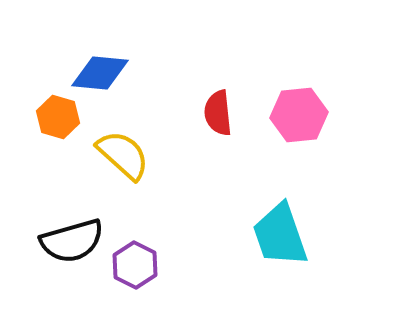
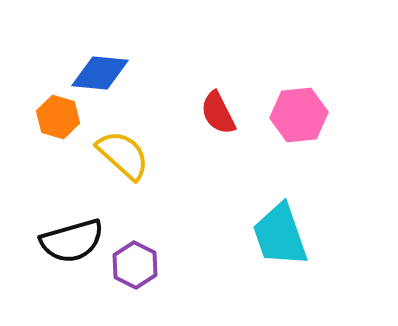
red semicircle: rotated 21 degrees counterclockwise
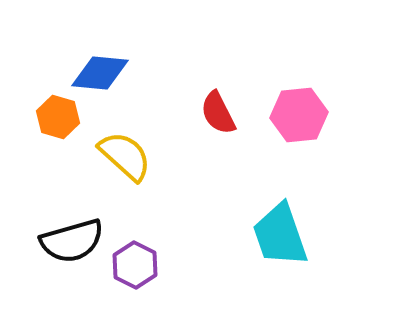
yellow semicircle: moved 2 px right, 1 px down
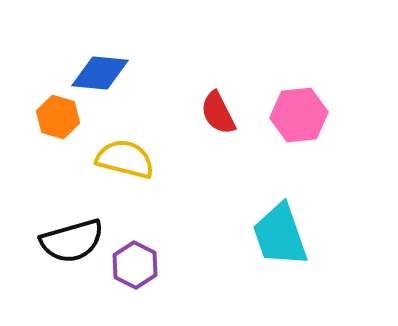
yellow semicircle: moved 3 px down; rotated 28 degrees counterclockwise
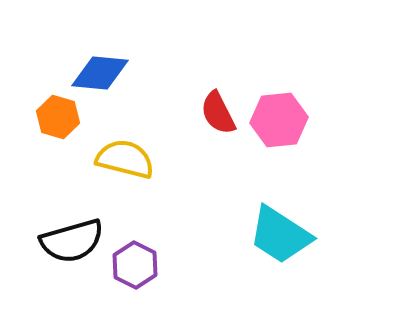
pink hexagon: moved 20 px left, 5 px down
cyan trapezoid: rotated 38 degrees counterclockwise
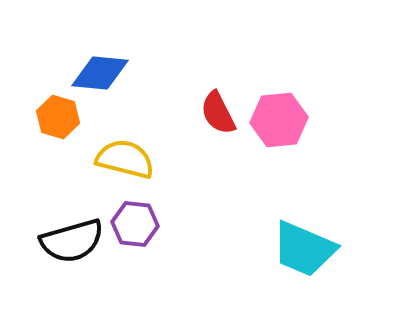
cyan trapezoid: moved 24 px right, 14 px down; rotated 10 degrees counterclockwise
purple hexagon: moved 41 px up; rotated 21 degrees counterclockwise
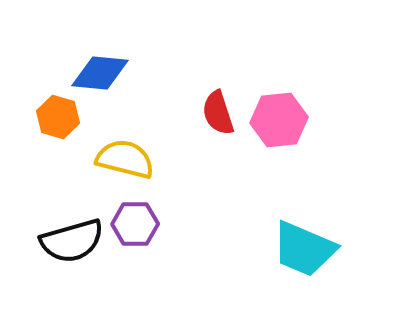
red semicircle: rotated 9 degrees clockwise
purple hexagon: rotated 6 degrees counterclockwise
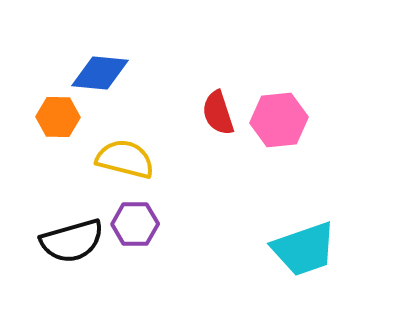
orange hexagon: rotated 15 degrees counterclockwise
cyan trapezoid: rotated 42 degrees counterclockwise
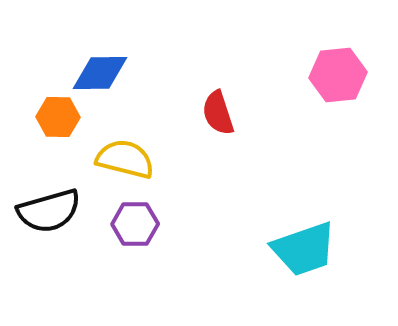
blue diamond: rotated 6 degrees counterclockwise
pink hexagon: moved 59 px right, 45 px up
black semicircle: moved 23 px left, 30 px up
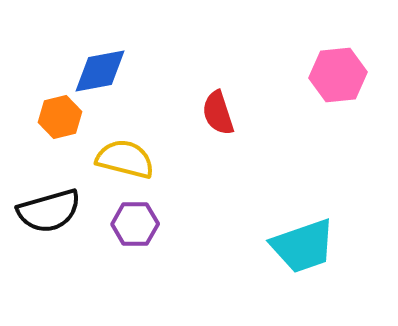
blue diamond: moved 2 px up; rotated 10 degrees counterclockwise
orange hexagon: moved 2 px right; rotated 15 degrees counterclockwise
cyan trapezoid: moved 1 px left, 3 px up
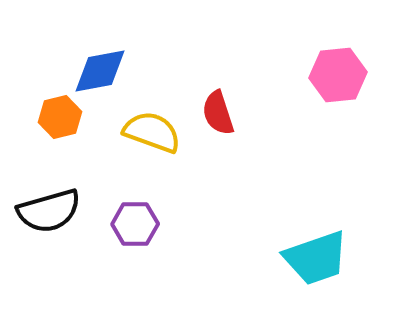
yellow semicircle: moved 27 px right, 27 px up; rotated 6 degrees clockwise
cyan trapezoid: moved 13 px right, 12 px down
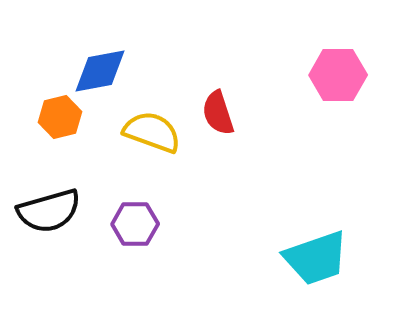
pink hexagon: rotated 6 degrees clockwise
